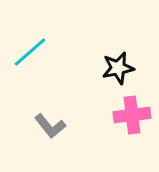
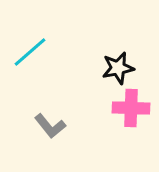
pink cross: moved 1 px left, 7 px up; rotated 9 degrees clockwise
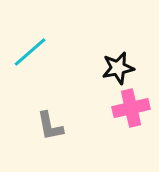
pink cross: rotated 15 degrees counterclockwise
gray L-shape: rotated 28 degrees clockwise
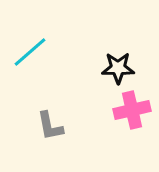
black star: rotated 12 degrees clockwise
pink cross: moved 1 px right, 2 px down
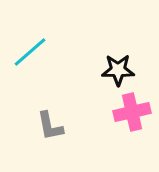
black star: moved 2 px down
pink cross: moved 2 px down
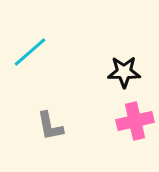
black star: moved 6 px right, 2 px down
pink cross: moved 3 px right, 9 px down
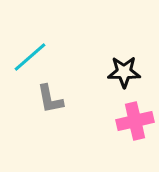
cyan line: moved 5 px down
gray L-shape: moved 27 px up
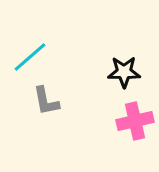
gray L-shape: moved 4 px left, 2 px down
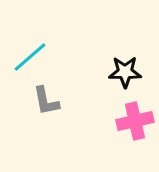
black star: moved 1 px right
